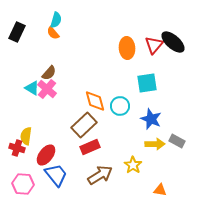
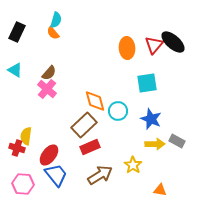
cyan triangle: moved 17 px left, 18 px up
cyan circle: moved 2 px left, 5 px down
red ellipse: moved 3 px right
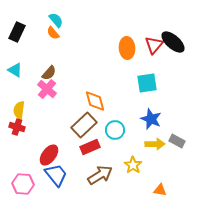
cyan semicircle: rotated 56 degrees counterclockwise
cyan circle: moved 3 px left, 19 px down
yellow semicircle: moved 7 px left, 26 px up
red cross: moved 21 px up
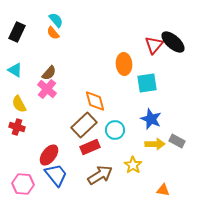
orange ellipse: moved 3 px left, 16 px down
yellow semicircle: moved 6 px up; rotated 36 degrees counterclockwise
orange triangle: moved 3 px right
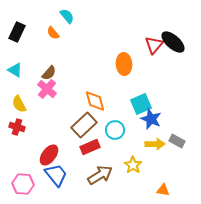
cyan semicircle: moved 11 px right, 4 px up
cyan square: moved 6 px left, 21 px down; rotated 15 degrees counterclockwise
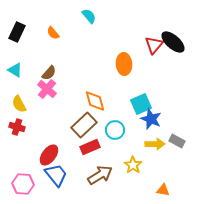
cyan semicircle: moved 22 px right
